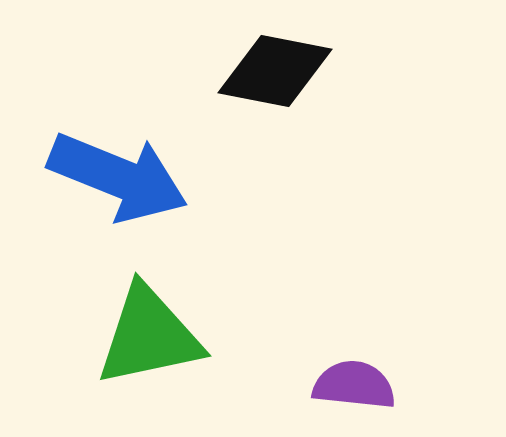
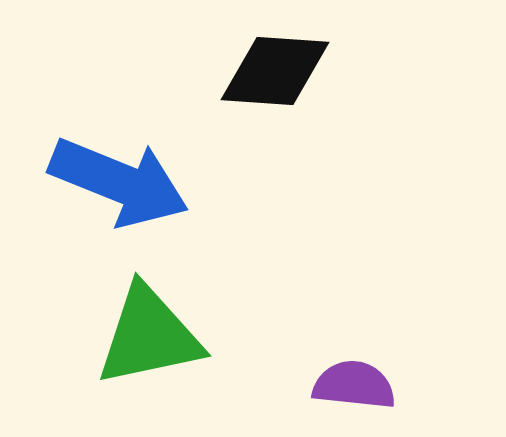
black diamond: rotated 7 degrees counterclockwise
blue arrow: moved 1 px right, 5 px down
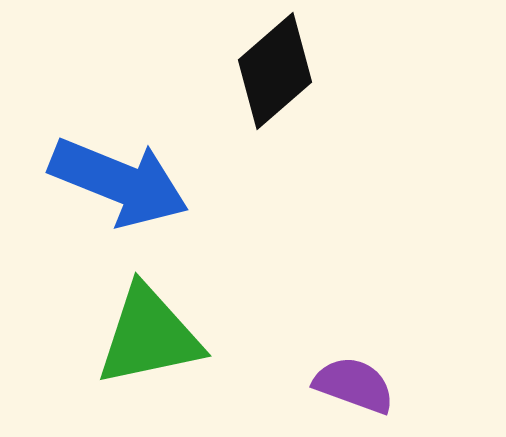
black diamond: rotated 45 degrees counterclockwise
purple semicircle: rotated 14 degrees clockwise
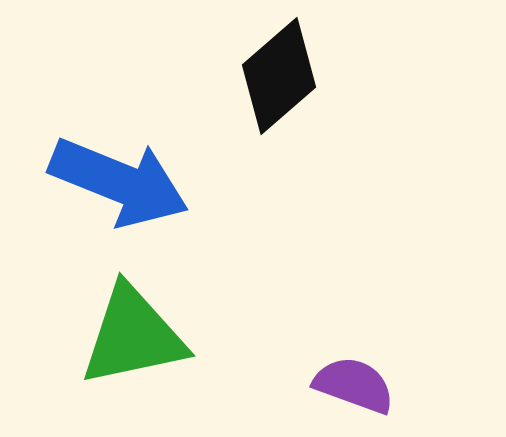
black diamond: moved 4 px right, 5 px down
green triangle: moved 16 px left
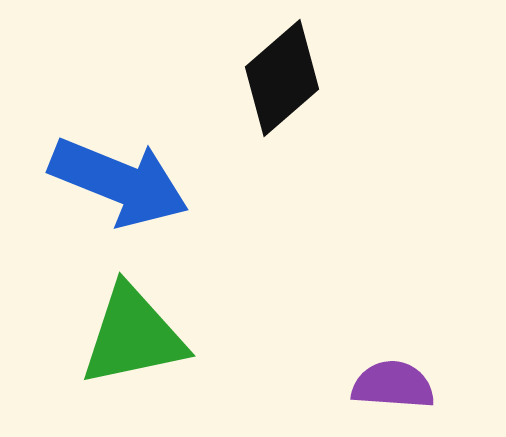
black diamond: moved 3 px right, 2 px down
purple semicircle: moved 39 px right; rotated 16 degrees counterclockwise
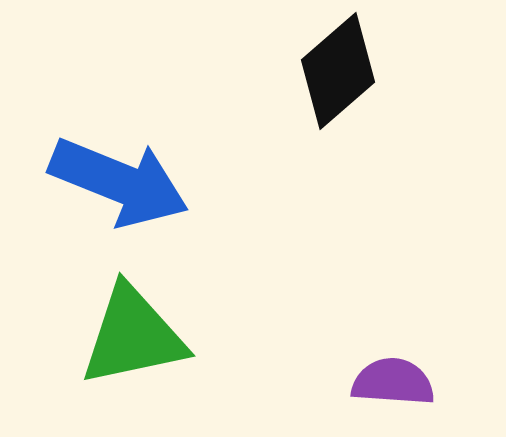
black diamond: moved 56 px right, 7 px up
purple semicircle: moved 3 px up
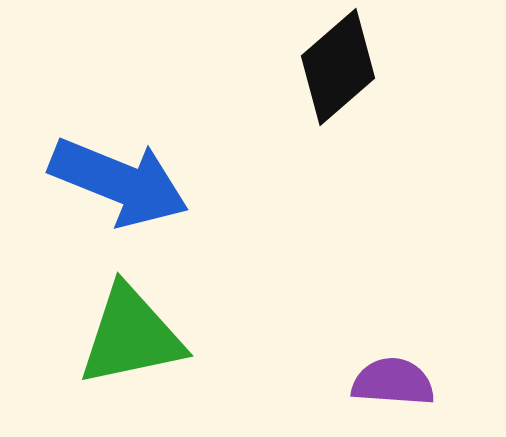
black diamond: moved 4 px up
green triangle: moved 2 px left
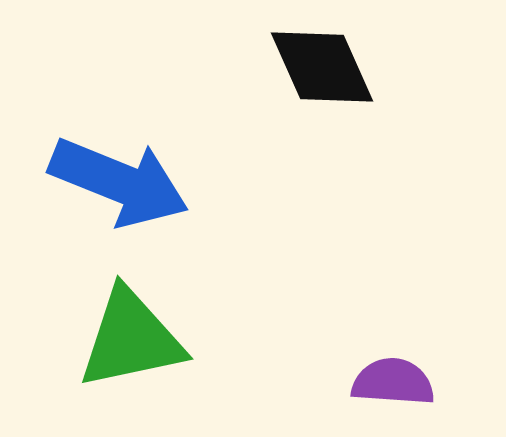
black diamond: moved 16 px left; rotated 73 degrees counterclockwise
green triangle: moved 3 px down
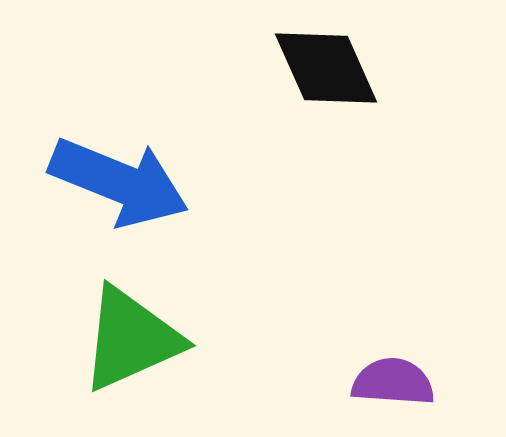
black diamond: moved 4 px right, 1 px down
green triangle: rotated 12 degrees counterclockwise
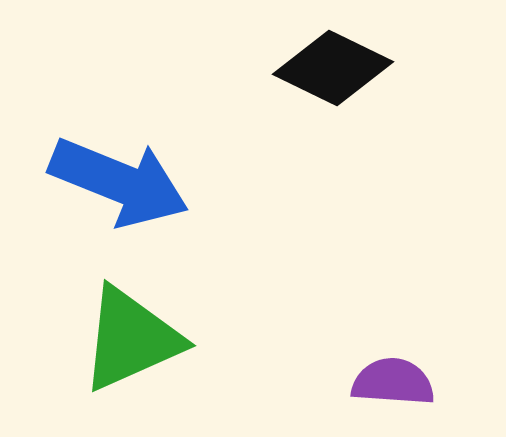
black diamond: moved 7 px right; rotated 40 degrees counterclockwise
